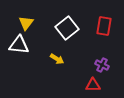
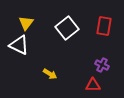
white triangle: rotated 20 degrees clockwise
yellow arrow: moved 7 px left, 15 px down
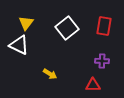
purple cross: moved 4 px up; rotated 24 degrees counterclockwise
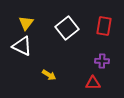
white triangle: moved 3 px right, 1 px down
yellow arrow: moved 1 px left, 1 px down
red triangle: moved 2 px up
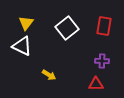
red triangle: moved 3 px right, 1 px down
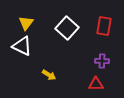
white square: rotated 10 degrees counterclockwise
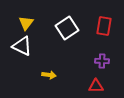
white square: rotated 15 degrees clockwise
yellow arrow: rotated 24 degrees counterclockwise
red triangle: moved 2 px down
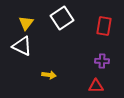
white square: moved 5 px left, 10 px up
